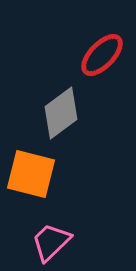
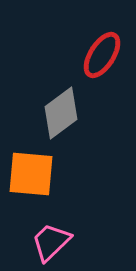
red ellipse: rotated 12 degrees counterclockwise
orange square: rotated 9 degrees counterclockwise
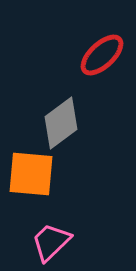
red ellipse: rotated 15 degrees clockwise
gray diamond: moved 10 px down
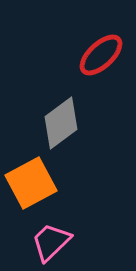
red ellipse: moved 1 px left
orange square: moved 9 px down; rotated 33 degrees counterclockwise
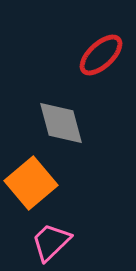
gray diamond: rotated 68 degrees counterclockwise
orange square: rotated 12 degrees counterclockwise
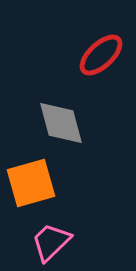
orange square: rotated 24 degrees clockwise
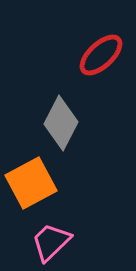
gray diamond: rotated 42 degrees clockwise
orange square: rotated 12 degrees counterclockwise
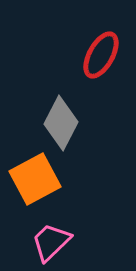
red ellipse: rotated 18 degrees counterclockwise
orange square: moved 4 px right, 4 px up
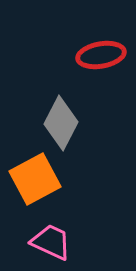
red ellipse: rotated 51 degrees clockwise
pink trapezoid: rotated 69 degrees clockwise
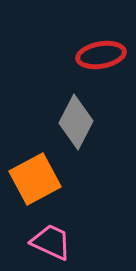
gray diamond: moved 15 px right, 1 px up
